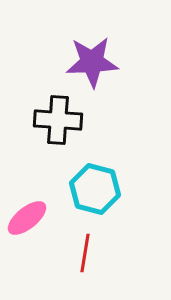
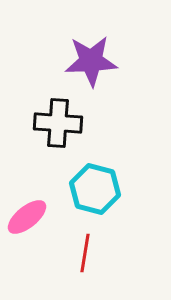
purple star: moved 1 px left, 1 px up
black cross: moved 3 px down
pink ellipse: moved 1 px up
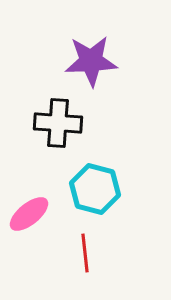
pink ellipse: moved 2 px right, 3 px up
red line: rotated 15 degrees counterclockwise
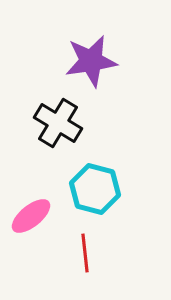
purple star: rotated 6 degrees counterclockwise
black cross: rotated 27 degrees clockwise
pink ellipse: moved 2 px right, 2 px down
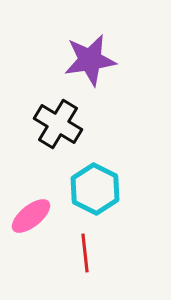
purple star: moved 1 px left, 1 px up
black cross: moved 1 px down
cyan hexagon: rotated 12 degrees clockwise
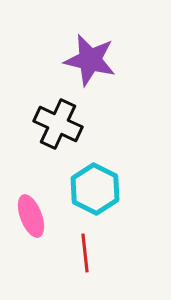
purple star: rotated 22 degrees clockwise
black cross: rotated 6 degrees counterclockwise
pink ellipse: rotated 72 degrees counterclockwise
